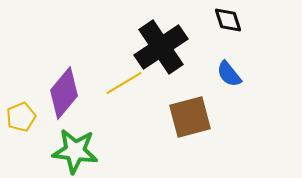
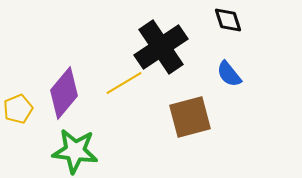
yellow pentagon: moved 3 px left, 8 px up
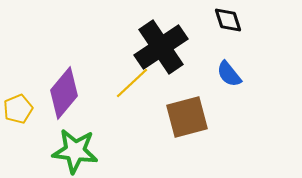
yellow line: moved 8 px right; rotated 12 degrees counterclockwise
brown square: moved 3 px left
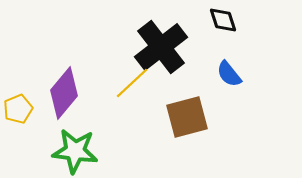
black diamond: moved 5 px left
black cross: rotated 4 degrees counterclockwise
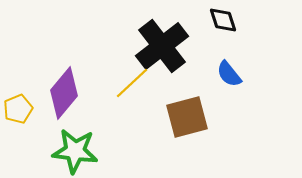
black cross: moved 1 px right, 1 px up
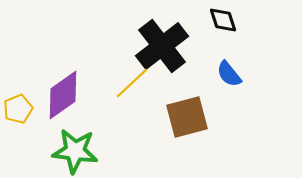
purple diamond: moved 1 px left, 2 px down; rotated 15 degrees clockwise
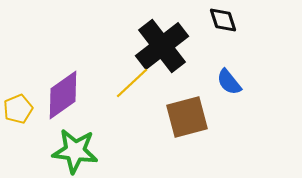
blue semicircle: moved 8 px down
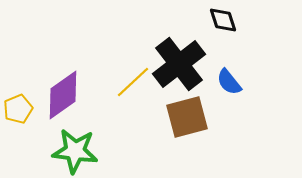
black cross: moved 17 px right, 18 px down
yellow line: moved 1 px right, 1 px up
